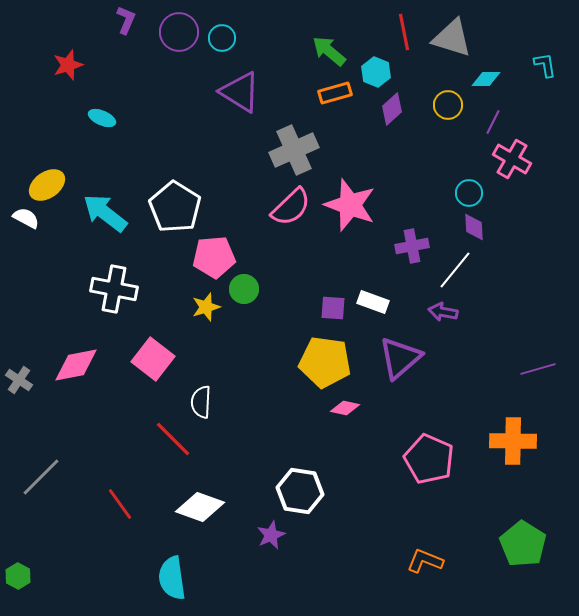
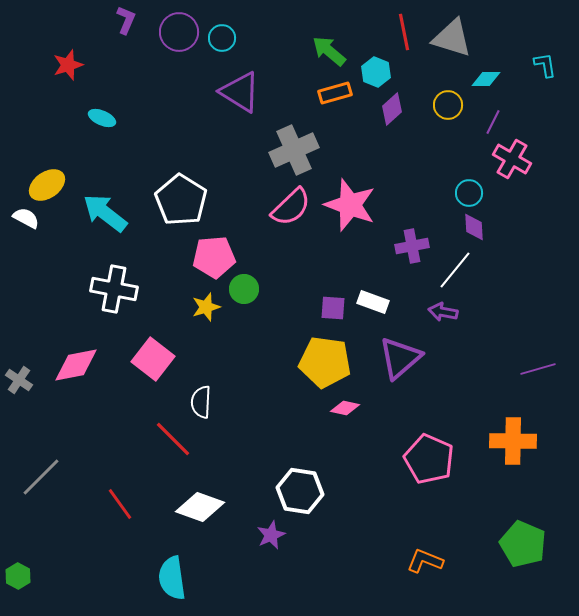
white pentagon at (175, 207): moved 6 px right, 7 px up
green pentagon at (523, 544): rotated 9 degrees counterclockwise
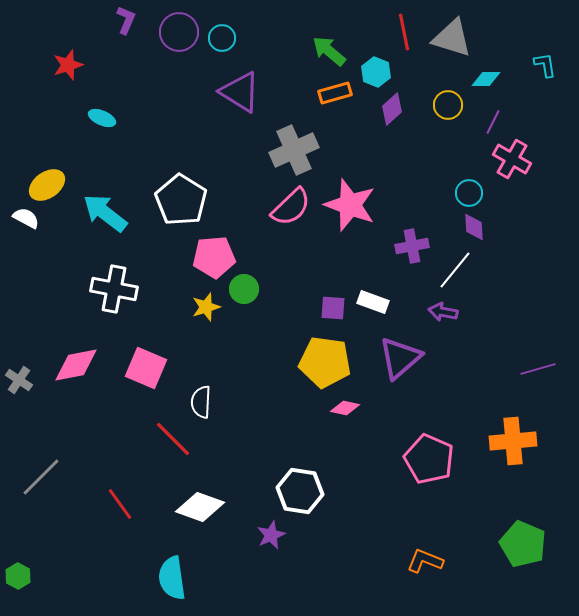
pink square at (153, 359): moved 7 px left, 9 px down; rotated 15 degrees counterclockwise
orange cross at (513, 441): rotated 6 degrees counterclockwise
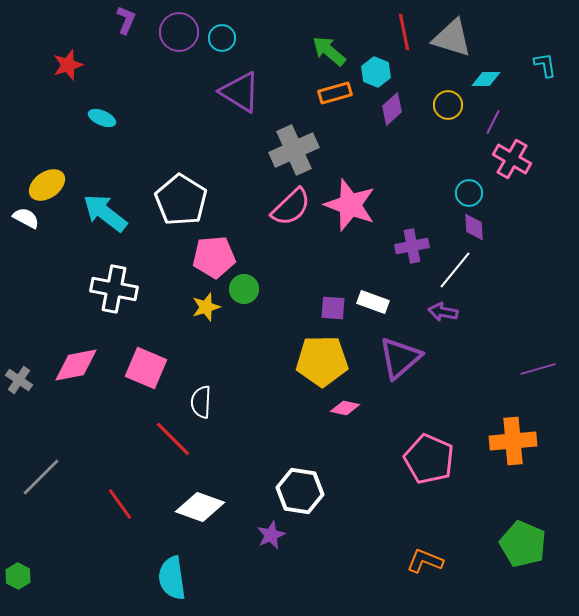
yellow pentagon at (325, 362): moved 3 px left, 1 px up; rotated 9 degrees counterclockwise
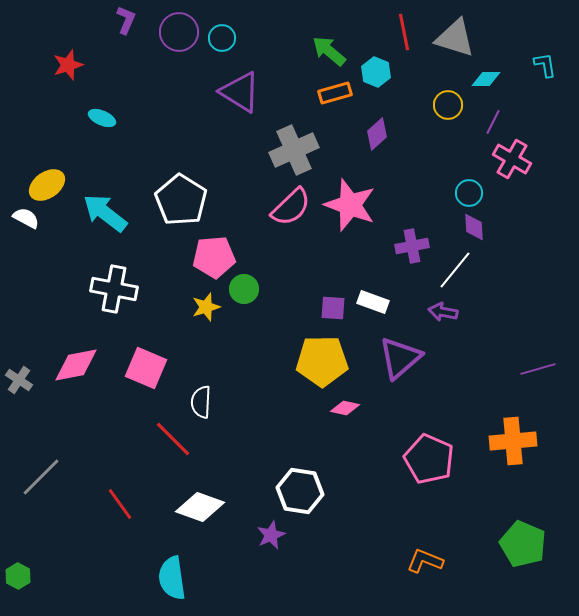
gray triangle at (452, 38): moved 3 px right
purple diamond at (392, 109): moved 15 px left, 25 px down
